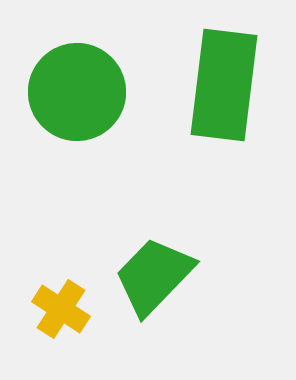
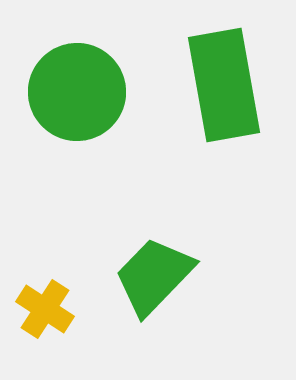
green rectangle: rotated 17 degrees counterclockwise
yellow cross: moved 16 px left
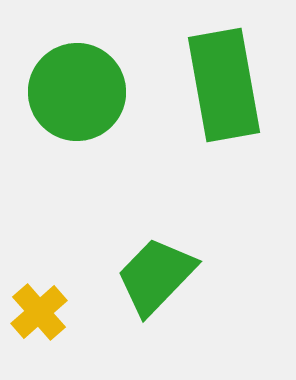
green trapezoid: moved 2 px right
yellow cross: moved 6 px left, 3 px down; rotated 16 degrees clockwise
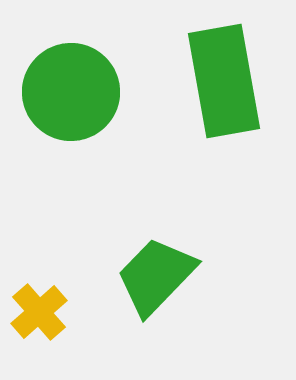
green rectangle: moved 4 px up
green circle: moved 6 px left
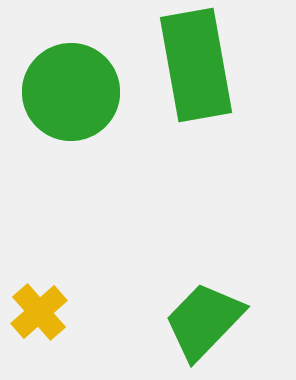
green rectangle: moved 28 px left, 16 px up
green trapezoid: moved 48 px right, 45 px down
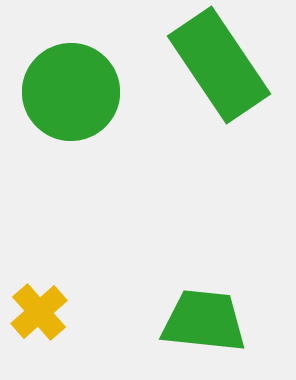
green rectangle: moved 23 px right; rotated 24 degrees counterclockwise
green trapezoid: rotated 52 degrees clockwise
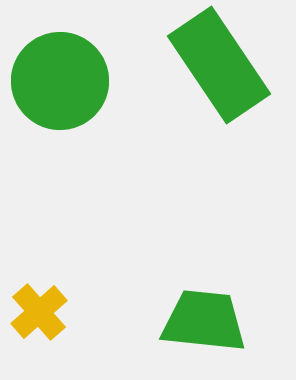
green circle: moved 11 px left, 11 px up
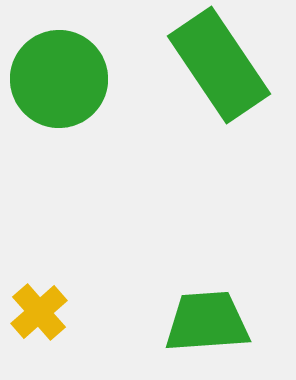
green circle: moved 1 px left, 2 px up
green trapezoid: moved 3 px right, 1 px down; rotated 10 degrees counterclockwise
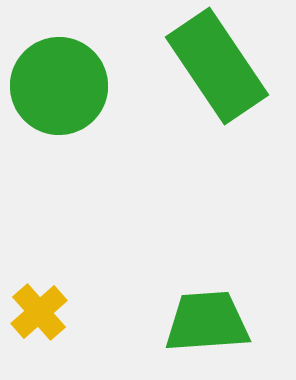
green rectangle: moved 2 px left, 1 px down
green circle: moved 7 px down
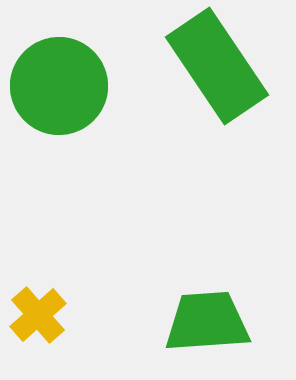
yellow cross: moved 1 px left, 3 px down
